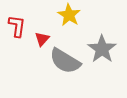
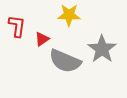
yellow star: rotated 30 degrees counterclockwise
red triangle: rotated 14 degrees clockwise
gray semicircle: rotated 8 degrees counterclockwise
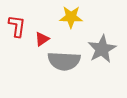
yellow star: moved 2 px right, 2 px down
gray star: rotated 8 degrees clockwise
gray semicircle: moved 1 px left; rotated 20 degrees counterclockwise
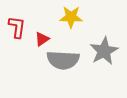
red L-shape: moved 1 px down
gray star: moved 2 px right, 2 px down
gray semicircle: moved 1 px left, 1 px up
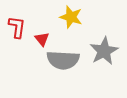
yellow star: rotated 15 degrees clockwise
red triangle: rotated 35 degrees counterclockwise
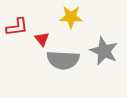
yellow star: rotated 15 degrees counterclockwise
red L-shape: rotated 75 degrees clockwise
gray star: rotated 20 degrees counterclockwise
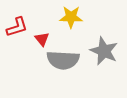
red L-shape: rotated 10 degrees counterclockwise
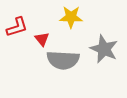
gray star: moved 2 px up
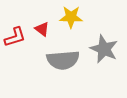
red L-shape: moved 2 px left, 10 px down
red triangle: moved 10 px up; rotated 14 degrees counterclockwise
gray semicircle: rotated 8 degrees counterclockwise
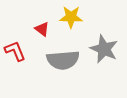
red L-shape: moved 14 px down; rotated 95 degrees counterclockwise
